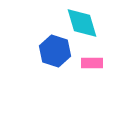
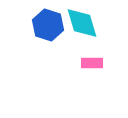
blue hexagon: moved 7 px left, 26 px up
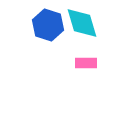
pink rectangle: moved 6 px left
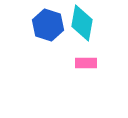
cyan diamond: rotated 27 degrees clockwise
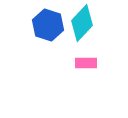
cyan diamond: rotated 33 degrees clockwise
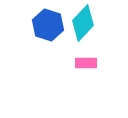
cyan diamond: moved 1 px right
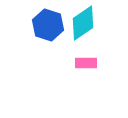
cyan diamond: rotated 12 degrees clockwise
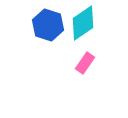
pink rectangle: moved 1 px left; rotated 55 degrees counterclockwise
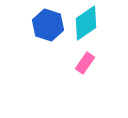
cyan diamond: moved 3 px right
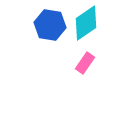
blue hexagon: moved 2 px right; rotated 8 degrees counterclockwise
